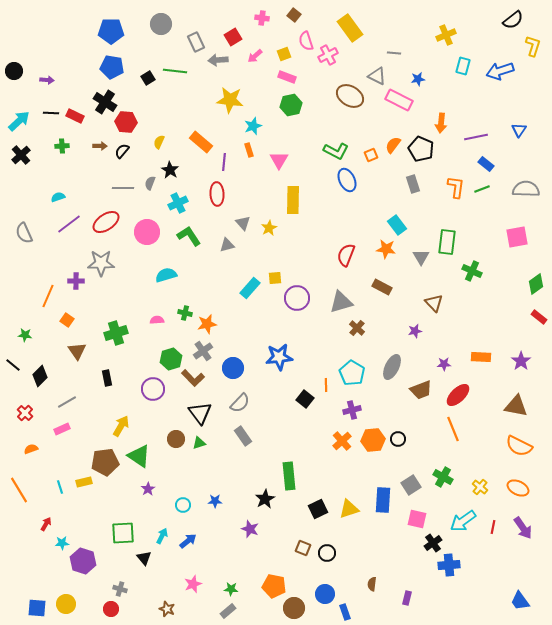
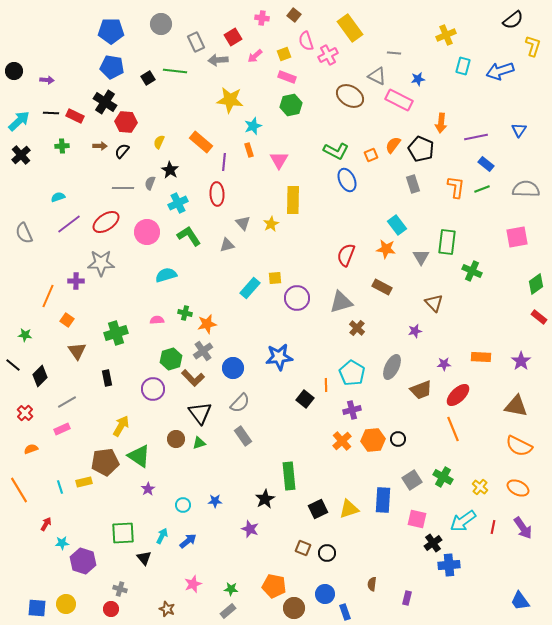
yellow star at (269, 228): moved 2 px right, 4 px up
gray square at (411, 485): moved 1 px right, 5 px up
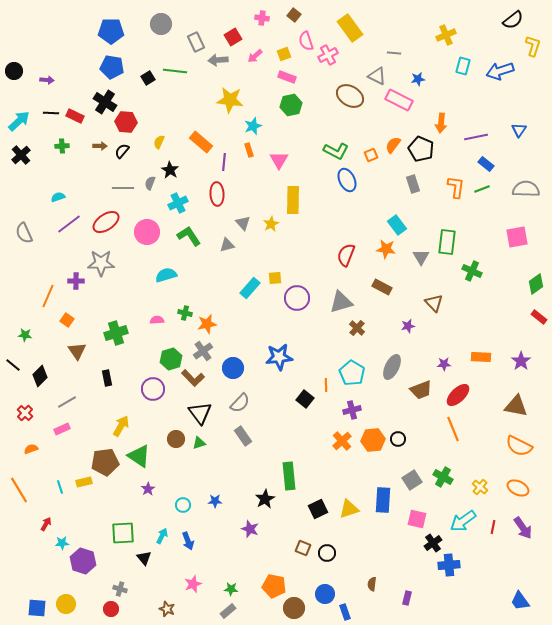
purple star at (415, 331): moved 7 px left, 5 px up
blue arrow at (188, 541): rotated 108 degrees clockwise
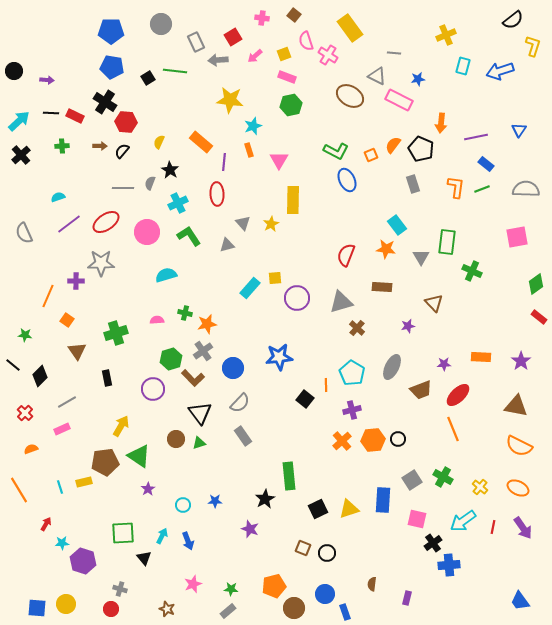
pink cross at (328, 55): rotated 30 degrees counterclockwise
brown rectangle at (382, 287): rotated 24 degrees counterclockwise
orange pentagon at (274, 586): rotated 25 degrees counterclockwise
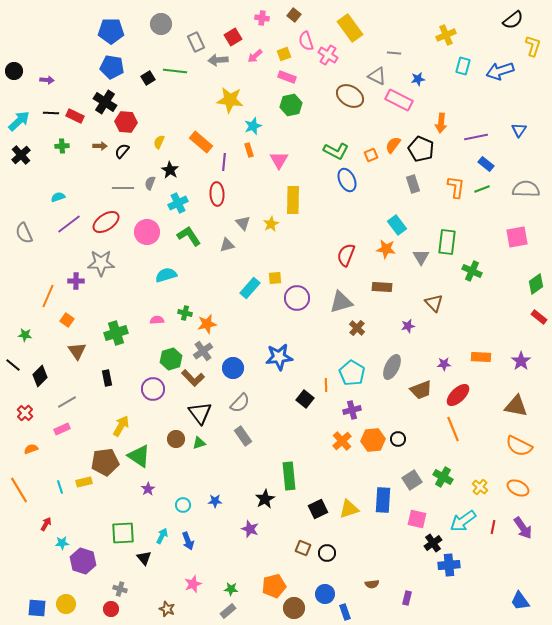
brown semicircle at (372, 584): rotated 104 degrees counterclockwise
